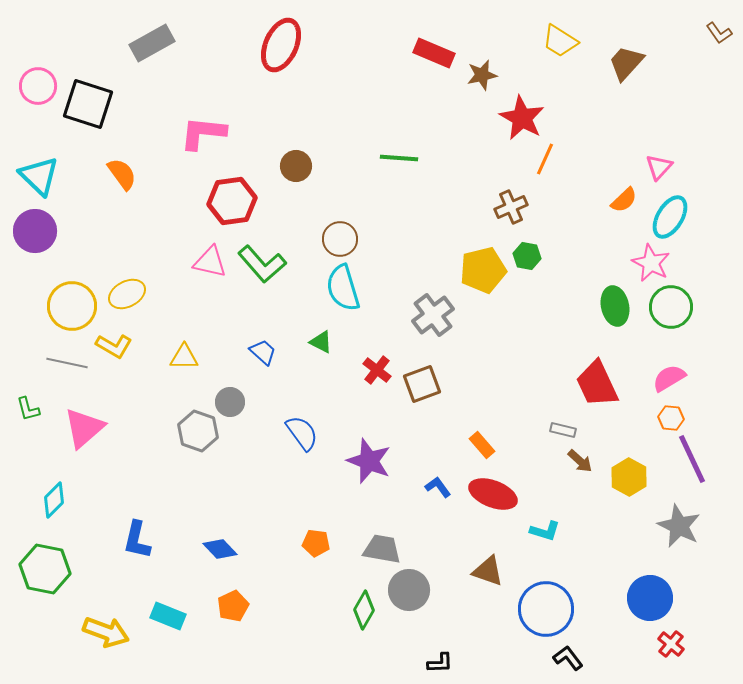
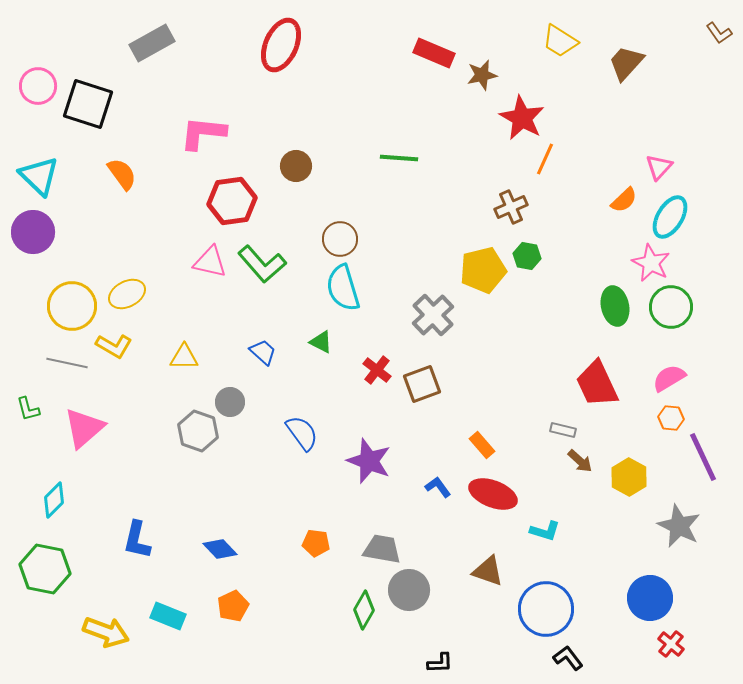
purple circle at (35, 231): moved 2 px left, 1 px down
gray cross at (433, 315): rotated 6 degrees counterclockwise
purple line at (692, 459): moved 11 px right, 2 px up
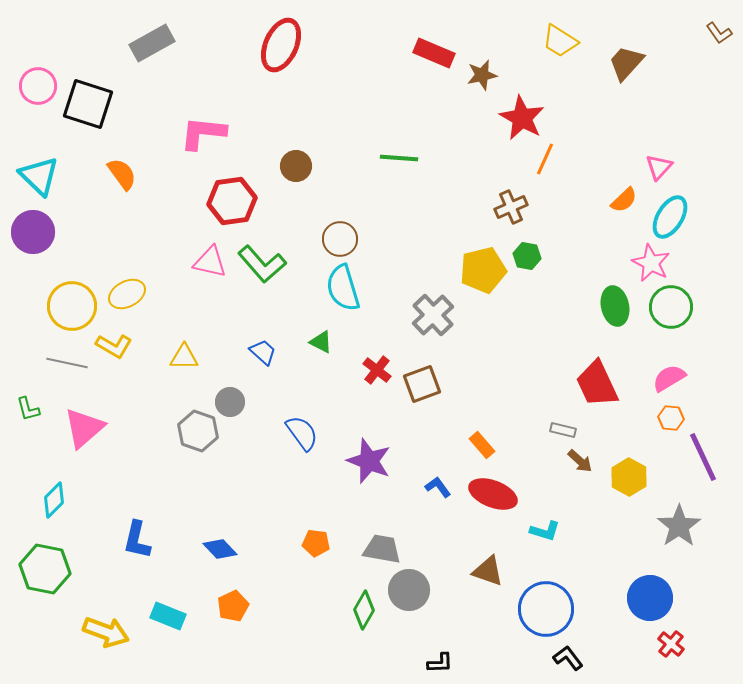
gray star at (679, 526): rotated 12 degrees clockwise
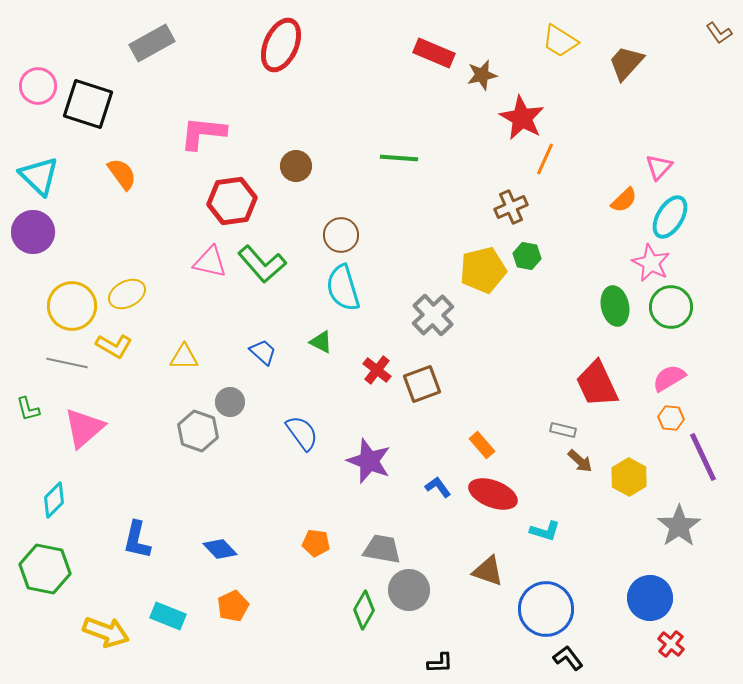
brown circle at (340, 239): moved 1 px right, 4 px up
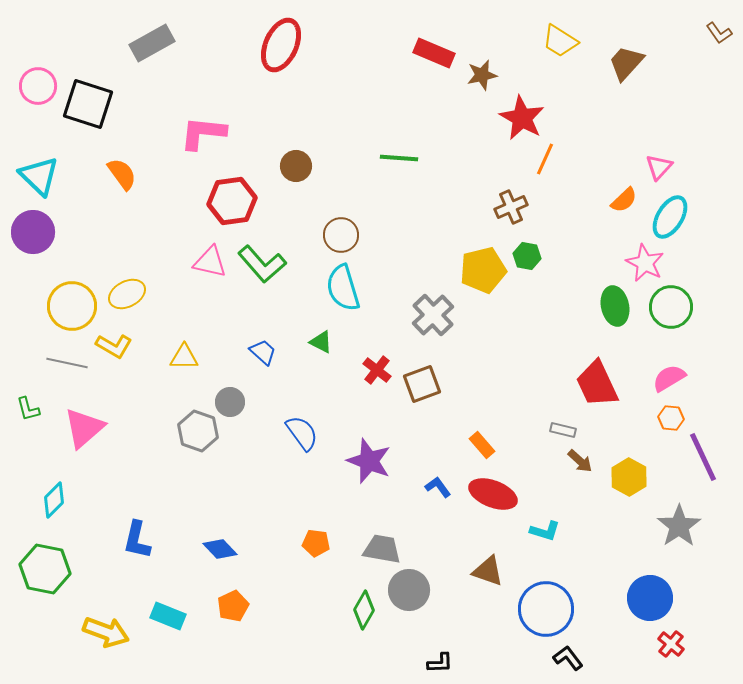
pink star at (651, 263): moved 6 px left
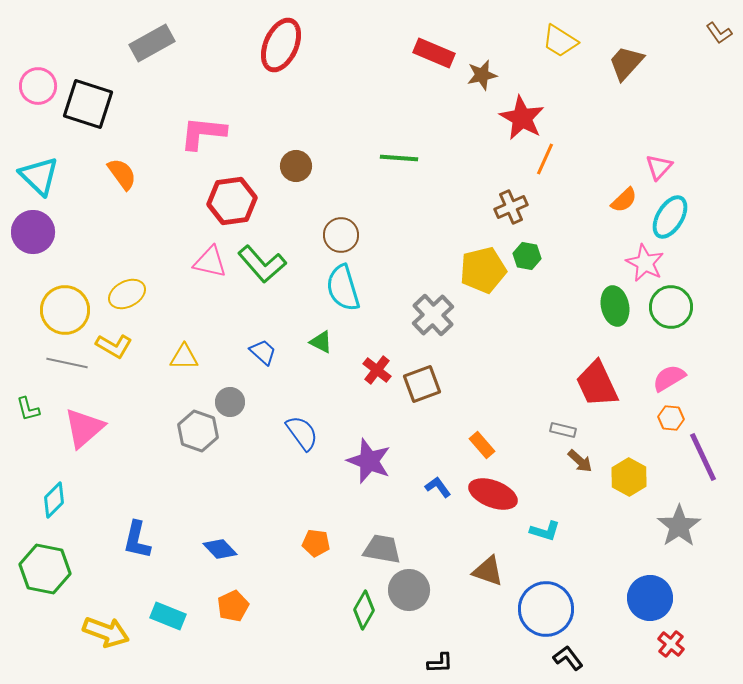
yellow circle at (72, 306): moved 7 px left, 4 px down
